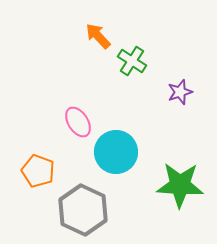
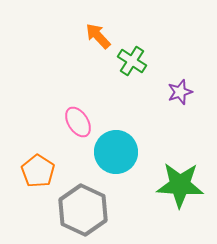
orange pentagon: rotated 12 degrees clockwise
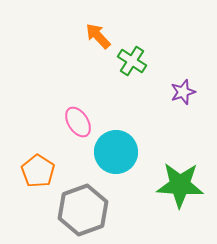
purple star: moved 3 px right
gray hexagon: rotated 15 degrees clockwise
